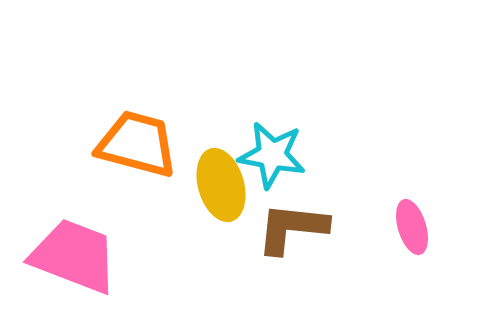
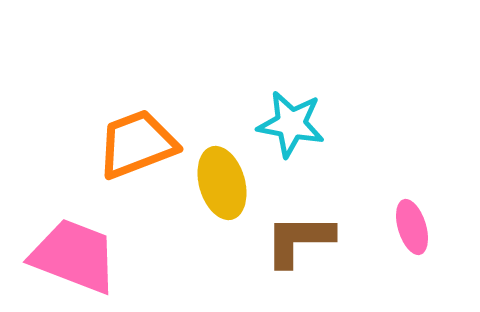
orange trapezoid: rotated 36 degrees counterclockwise
cyan star: moved 19 px right, 31 px up
yellow ellipse: moved 1 px right, 2 px up
brown L-shape: moved 7 px right, 12 px down; rotated 6 degrees counterclockwise
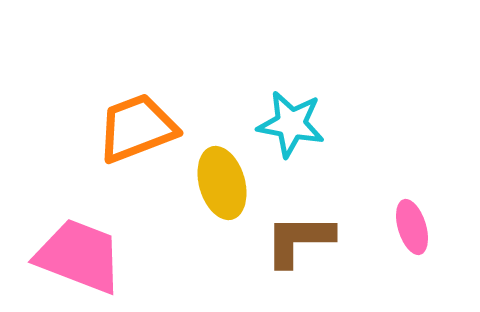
orange trapezoid: moved 16 px up
pink trapezoid: moved 5 px right
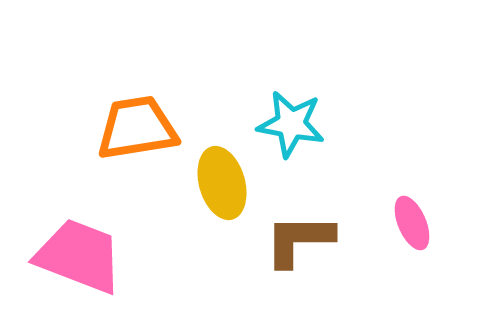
orange trapezoid: rotated 12 degrees clockwise
pink ellipse: moved 4 px up; rotated 6 degrees counterclockwise
